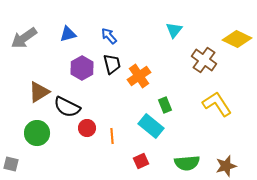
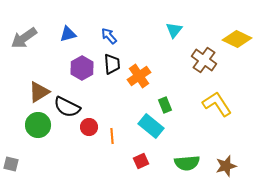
black trapezoid: rotated 10 degrees clockwise
red circle: moved 2 px right, 1 px up
green circle: moved 1 px right, 8 px up
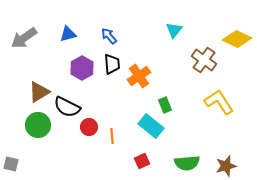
yellow L-shape: moved 2 px right, 2 px up
red square: moved 1 px right
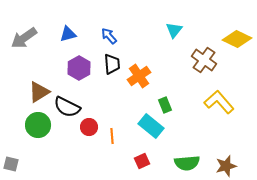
purple hexagon: moved 3 px left
yellow L-shape: rotated 8 degrees counterclockwise
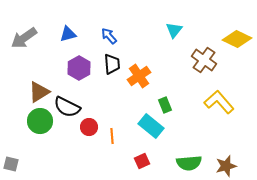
green circle: moved 2 px right, 4 px up
green semicircle: moved 2 px right
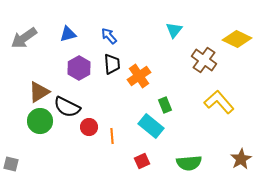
brown star: moved 15 px right, 7 px up; rotated 15 degrees counterclockwise
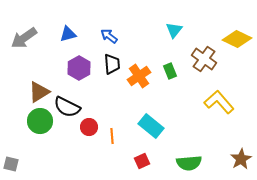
blue arrow: rotated 12 degrees counterclockwise
brown cross: moved 1 px up
green rectangle: moved 5 px right, 34 px up
